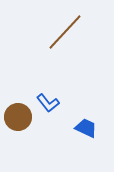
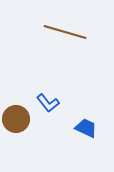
brown line: rotated 63 degrees clockwise
brown circle: moved 2 px left, 2 px down
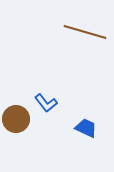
brown line: moved 20 px right
blue L-shape: moved 2 px left
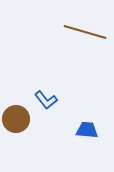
blue L-shape: moved 3 px up
blue trapezoid: moved 1 px right, 2 px down; rotated 20 degrees counterclockwise
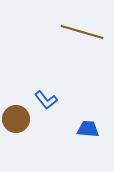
brown line: moved 3 px left
blue trapezoid: moved 1 px right, 1 px up
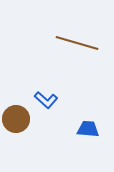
brown line: moved 5 px left, 11 px down
blue L-shape: rotated 10 degrees counterclockwise
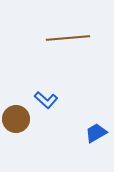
brown line: moved 9 px left, 5 px up; rotated 21 degrees counterclockwise
blue trapezoid: moved 8 px right, 4 px down; rotated 35 degrees counterclockwise
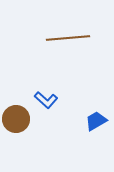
blue trapezoid: moved 12 px up
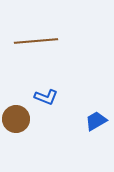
brown line: moved 32 px left, 3 px down
blue L-shape: moved 3 px up; rotated 20 degrees counterclockwise
